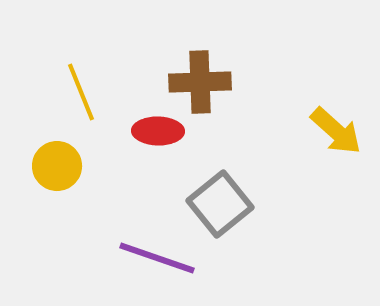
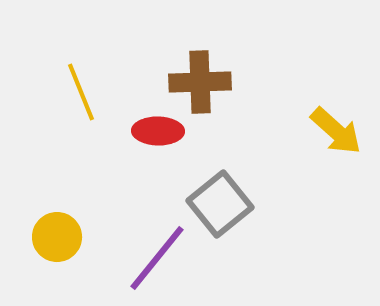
yellow circle: moved 71 px down
purple line: rotated 70 degrees counterclockwise
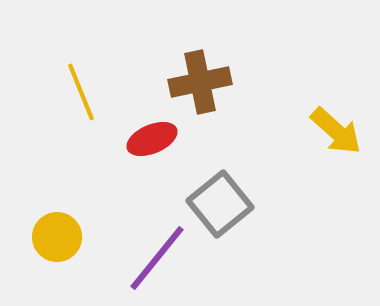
brown cross: rotated 10 degrees counterclockwise
red ellipse: moved 6 px left, 8 px down; rotated 24 degrees counterclockwise
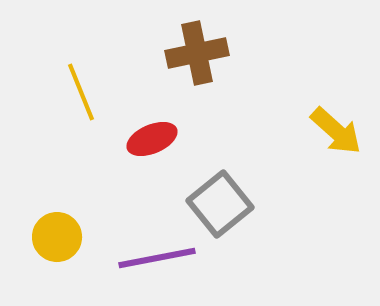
brown cross: moved 3 px left, 29 px up
purple line: rotated 40 degrees clockwise
